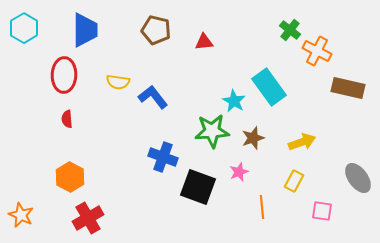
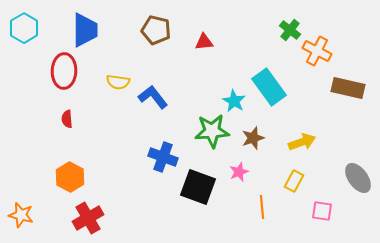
red ellipse: moved 4 px up
orange star: rotated 10 degrees counterclockwise
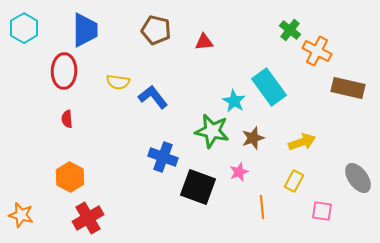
green star: rotated 16 degrees clockwise
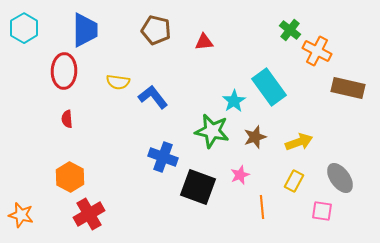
cyan star: rotated 10 degrees clockwise
brown star: moved 2 px right, 1 px up
yellow arrow: moved 3 px left
pink star: moved 1 px right, 3 px down
gray ellipse: moved 18 px left
red cross: moved 1 px right, 4 px up
